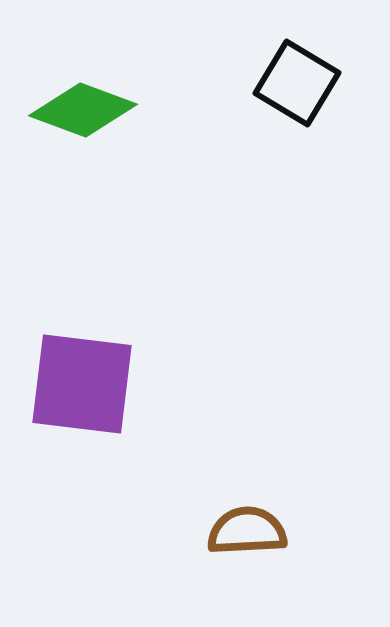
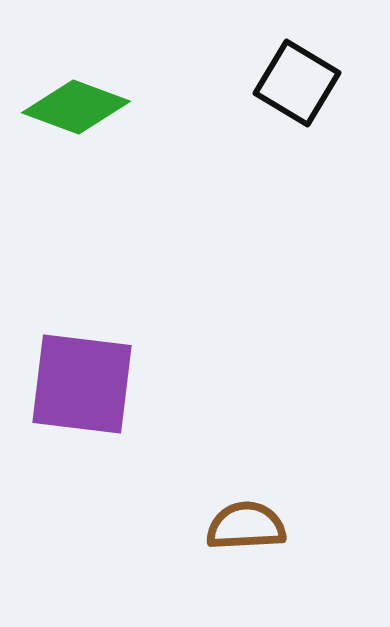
green diamond: moved 7 px left, 3 px up
brown semicircle: moved 1 px left, 5 px up
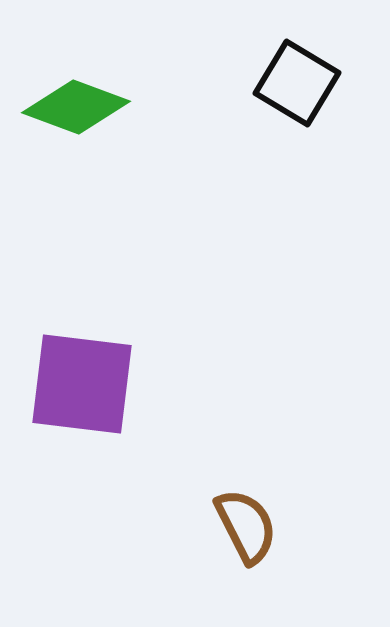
brown semicircle: rotated 66 degrees clockwise
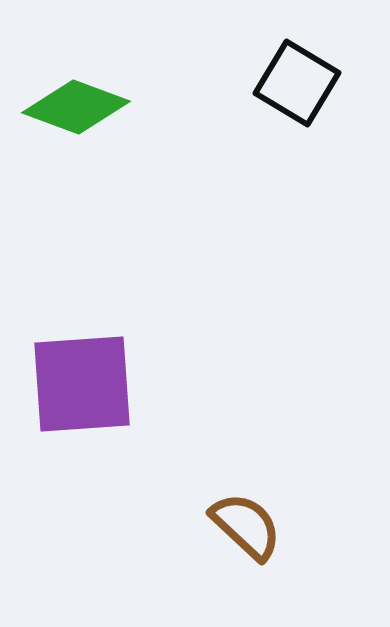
purple square: rotated 11 degrees counterclockwise
brown semicircle: rotated 20 degrees counterclockwise
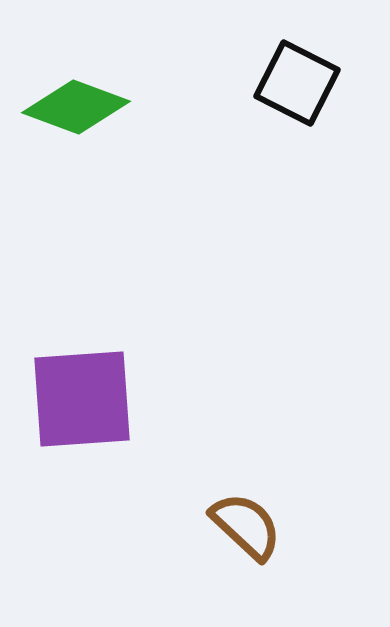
black square: rotated 4 degrees counterclockwise
purple square: moved 15 px down
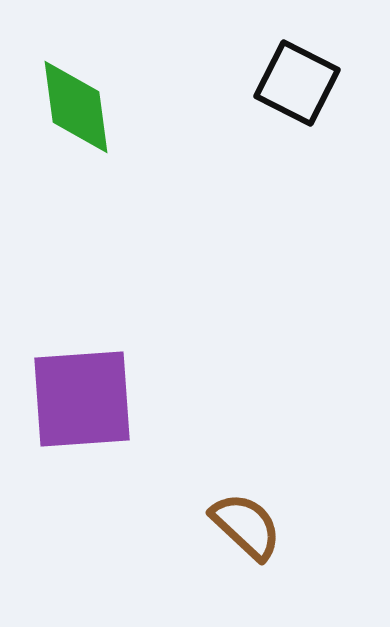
green diamond: rotated 62 degrees clockwise
